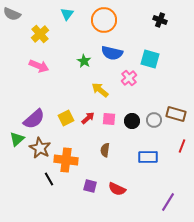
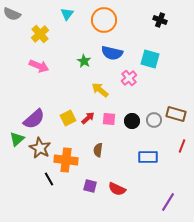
yellow square: moved 2 px right
brown semicircle: moved 7 px left
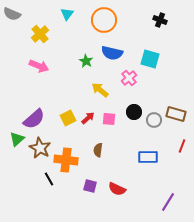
green star: moved 2 px right
black circle: moved 2 px right, 9 px up
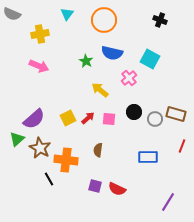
yellow cross: rotated 30 degrees clockwise
cyan square: rotated 12 degrees clockwise
gray circle: moved 1 px right, 1 px up
purple square: moved 5 px right
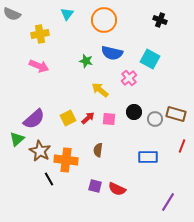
green star: rotated 16 degrees counterclockwise
brown star: moved 3 px down
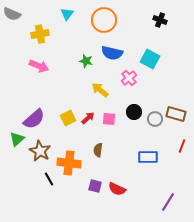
orange cross: moved 3 px right, 3 px down
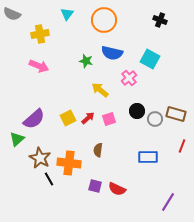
black circle: moved 3 px right, 1 px up
pink square: rotated 24 degrees counterclockwise
brown star: moved 7 px down
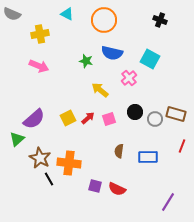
cyan triangle: rotated 40 degrees counterclockwise
black circle: moved 2 px left, 1 px down
brown semicircle: moved 21 px right, 1 px down
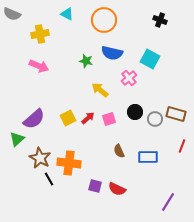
brown semicircle: rotated 32 degrees counterclockwise
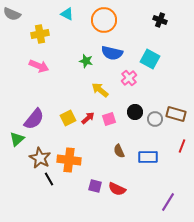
purple semicircle: rotated 10 degrees counterclockwise
orange cross: moved 3 px up
